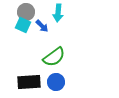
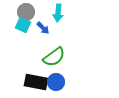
blue arrow: moved 1 px right, 2 px down
black rectangle: moved 7 px right; rotated 15 degrees clockwise
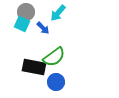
cyan arrow: rotated 36 degrees clockwise
cyan square: moved 1 px left, 1 px up
black rectangle: moved 2 px left, 15 px up
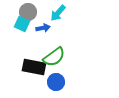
gray circle: moved 2 px right
blue arrow: rotated 56 degrees counterclockwise
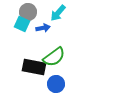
blue circle: moved 2 px down
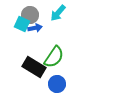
gray circle: moved 2 px right, 3 px down
blue arrow: moved 8 px left
green semicircle: rotated 20 degrees counterclockwise
black rectangle: rotated 20 degrees clockwise
blue circle: moved 1 px right
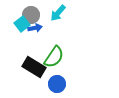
gray circle: moved 1 px right
cyan square: rotated 28 degrees clockwise
